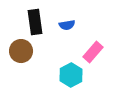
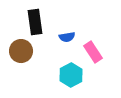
blue semicircle: moved 12 px down
pink rectangle: rotated 75 degrees counterclockwise
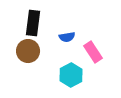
black rectangle: moved 2 px left, 1 px down; rotated 15 degrees clockwise
brown circle: moved 7 px right
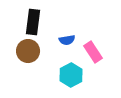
black rectangle: moved 1 px up
blue semicircle: moved 3 px down
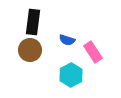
blue semicircle: rotated 28 degrees clockwise
brown circle: moved 2 px right, 1 px up
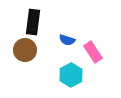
brown circle: moved 5 px left
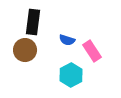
pink rectangle: moved 1 px left, 1 px up
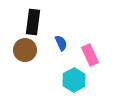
blue semicircle: moved 6 px left, 3 px down; rotated 133 degrees counterclockwise
pink rectangle: moved 2 px left, 4 px down; rotated 10 degrees clockwise
cyan hexagon: moved 3 px right, 5 px down
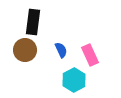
blue semicircle: moved 7 px down
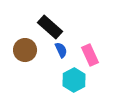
black rectangle: moved 17 px right, 5 px down; rotated 55 degrees counterclockwise
